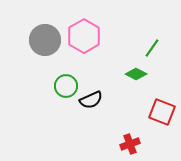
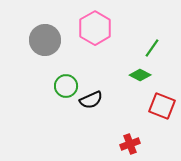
pink hexagon: moved 11 px right, 8 px up
green diamond: moved 4 px right, 1 px down
red square: moved 6 px up
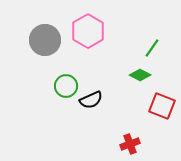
pink hexagon: moved 7 px left, 3 px down
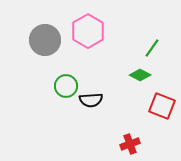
black semicircle: rotated 20 degrees clockwise
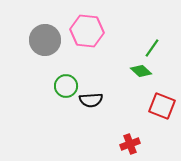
pink hexagon: moved 1 px left; rotated 24 degrees counterclockwise
green diamond: moved 1 px right, 4 px up; rotated 15 degrees clockwise
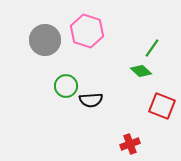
pink hexagon: rotated 12 degrees clockwise
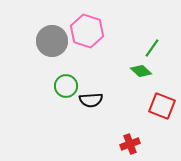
gray circle: moved 7 px right, 1 px down
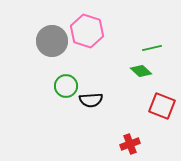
green line: rotated 42 degrees clockwise
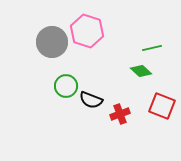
gray circle: moved 1 px down
black semicircle: rotated 25 degrees clockwise
red cross: moved 10 px left, 30 px up
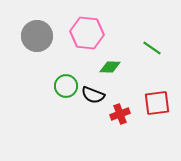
pink hexagon: moved 2 px down; rotated 12 degrees counterclockwise
gray circle: moved 15 px left, 6 px up
green line: rotated 48 degrees clockwise
green diamond: moved 31 px left, 4 px up; rotated 40 degrees counterclockwise
black semicircle: moved 2 px right, 5 px up
red square: moved 5 px left, 3 px up; rotated 28 degrees counterclockwise
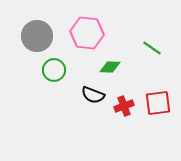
green circle: moved 12 px left, 16 px up
red square: moved 1 px right
red cross: moved 4 px right, 8 px up
